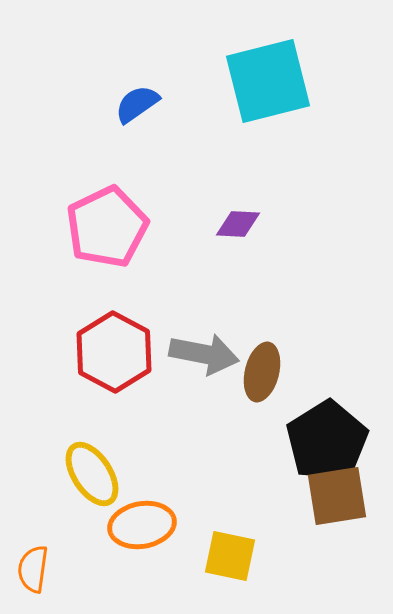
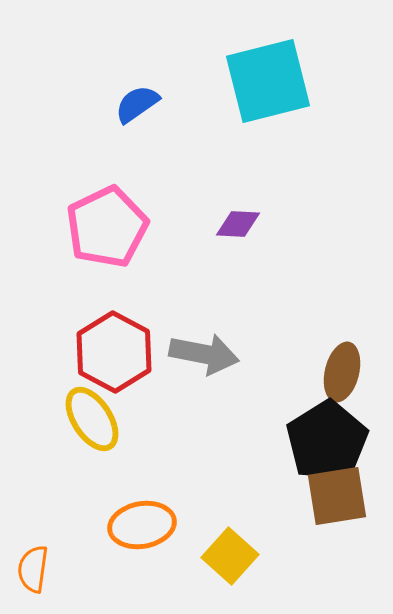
brown ellipse: moved 80 px right
yellow ellipse: moved 55 px up
yellow square: rotated 30 degrees clockwise
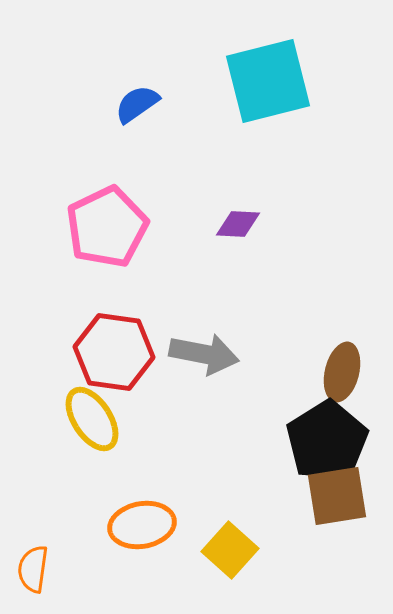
red hexagon: rotated 20 degrees counterclockwise
yellow square: moved 6 px up
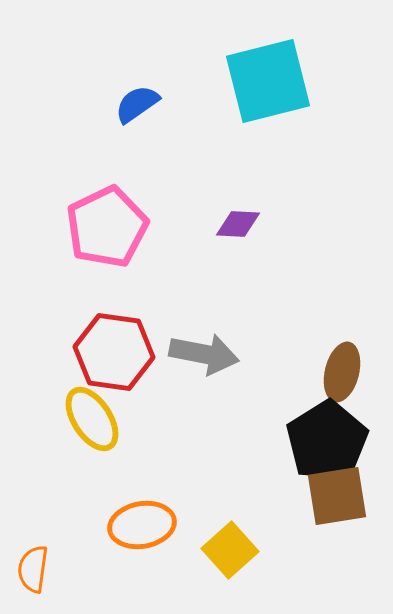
yellow square: rotated 6 degrees clockwise
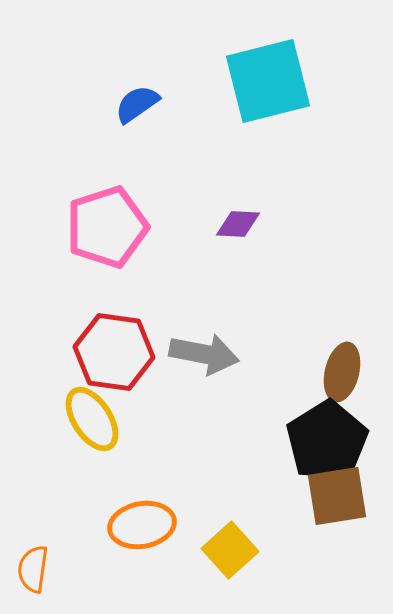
pink pentagon: rotated 8 degrees clockwise
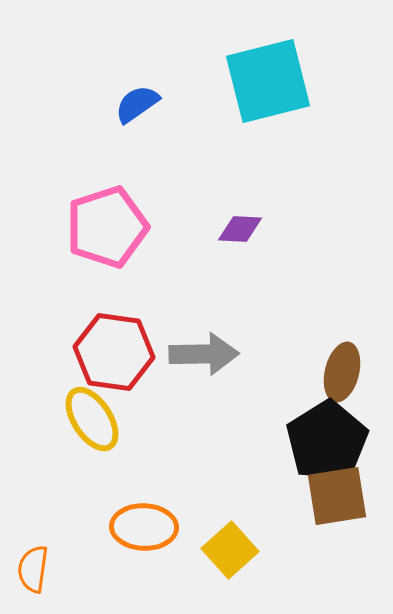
purple diamond: moved 2 px right, 5 px down
gray arrow: rotated 12 degrees counterclockwise
orange ellipse: moved 2 px right, 2 px down; rotated 12 degrees clockwise
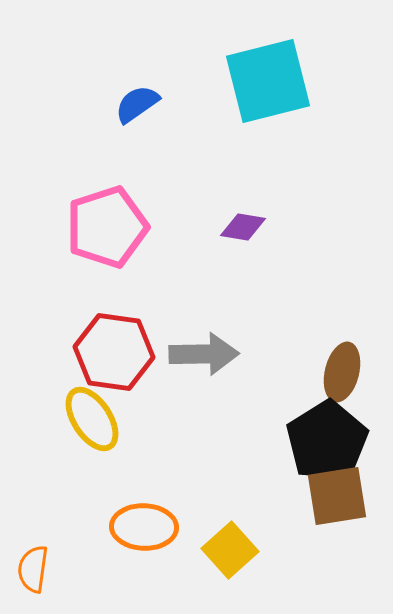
purple diamond: moved 3 px right, 2 px up; rotated 6 degrees clockwise
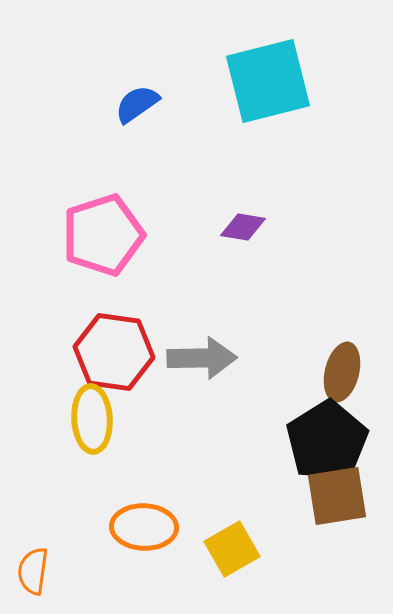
pink pentagon: moved 4 px left, 8 px down
gray arrow: moved 2 px left, 4 px down
yellow ellipse: rotated 30 degrees clockwise
yellow square: moved 2 px right, 1 px up; rotated 12 degrees clockwise
orange semicircle: moved 2 px down
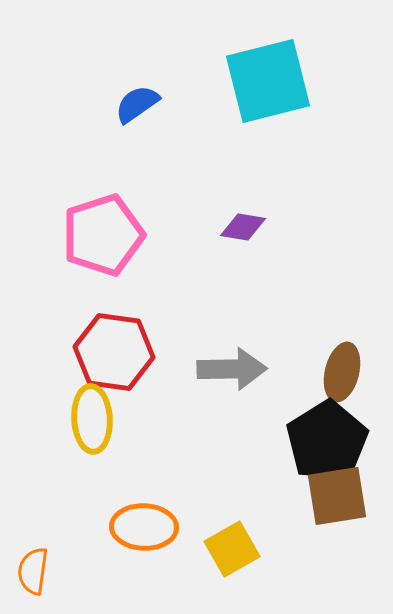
gray arrow: moved 30 px right, 11 px down
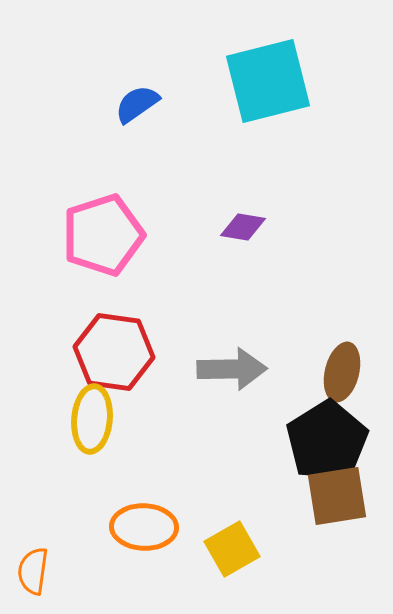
yellow ellipse: rotated 8 degrees clockwise
